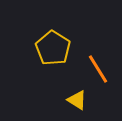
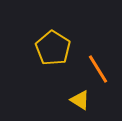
yellow triangle: moved 3 px right
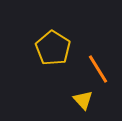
yellow triangle: moved 3 px right; rotated 15 degrees clockwise
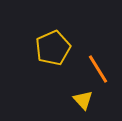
yellow pentagon: rotated 16 degrees clockwise
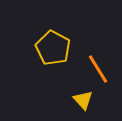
yellow pentagon: rotated 20 degrees counterclockwise
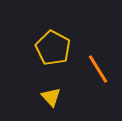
yellow triangle: moved 32 px left, 3 px up
